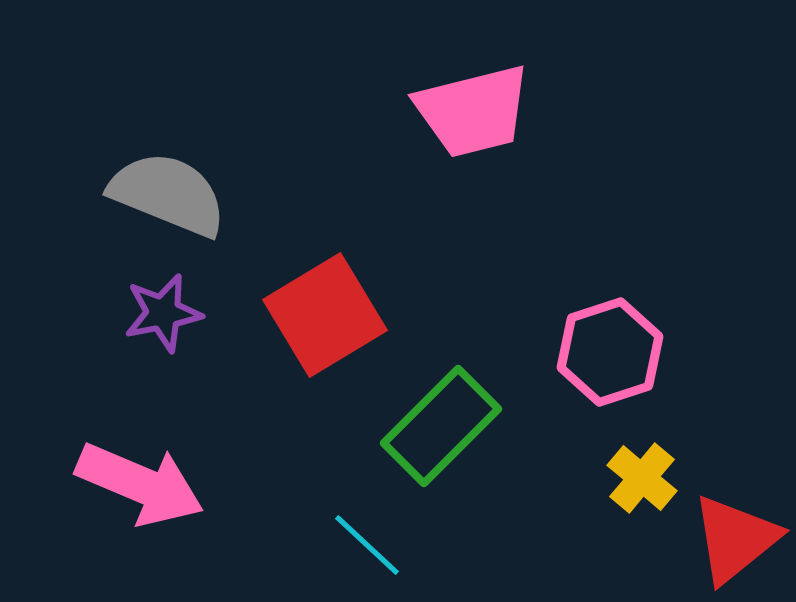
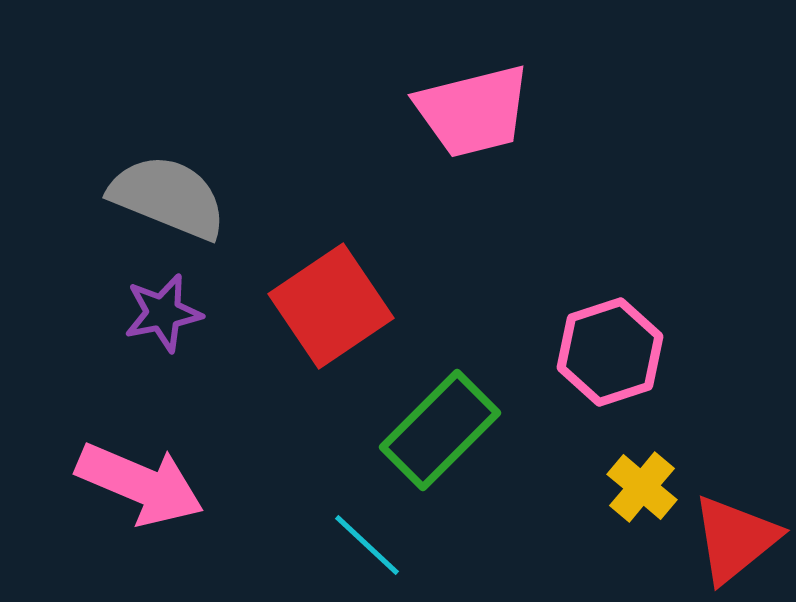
gray semicircle: moved 3 px down
red square: moved 6 px right, 9 px up; rotated 3 degrees counterclockwise
green rectangle: moved 1 px left, 4 px down
yellow cross: moved 9 px down
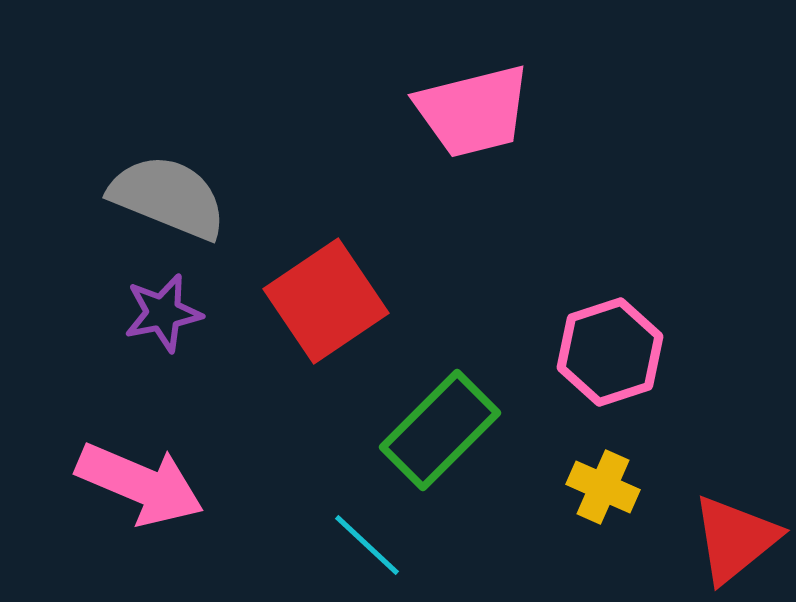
red square: moved 5 px left, 5 px up
yellow cross: moved 39 px left; rotated 16 degrees counterclockwise
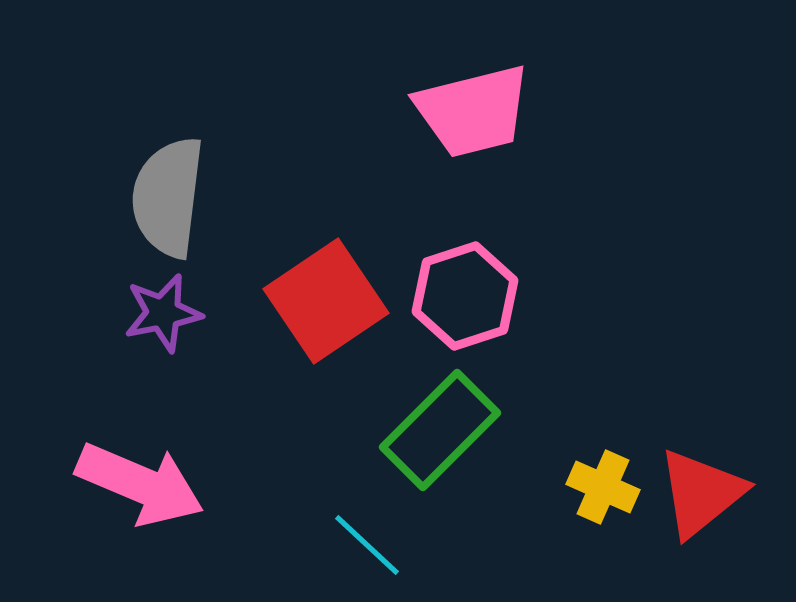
gray semicircle: rotated 105 degrees counterclockwise
pink hexagon: moved 145 px left, 56 px up
red triangle: moved 34 px left, 46 px up
